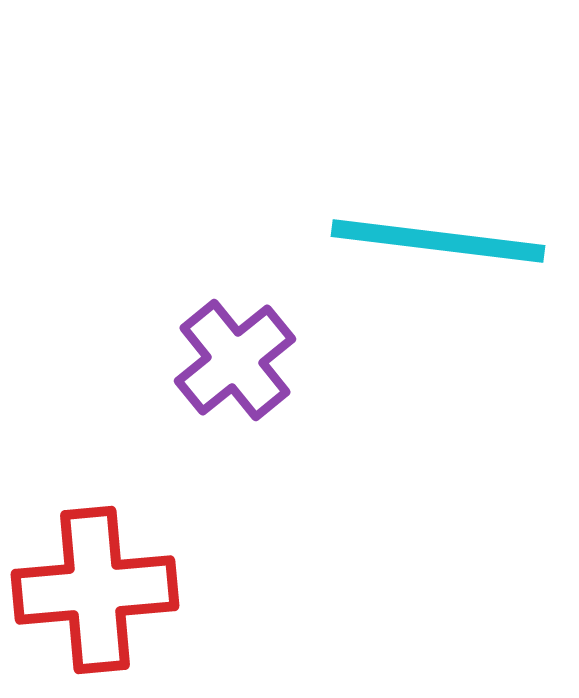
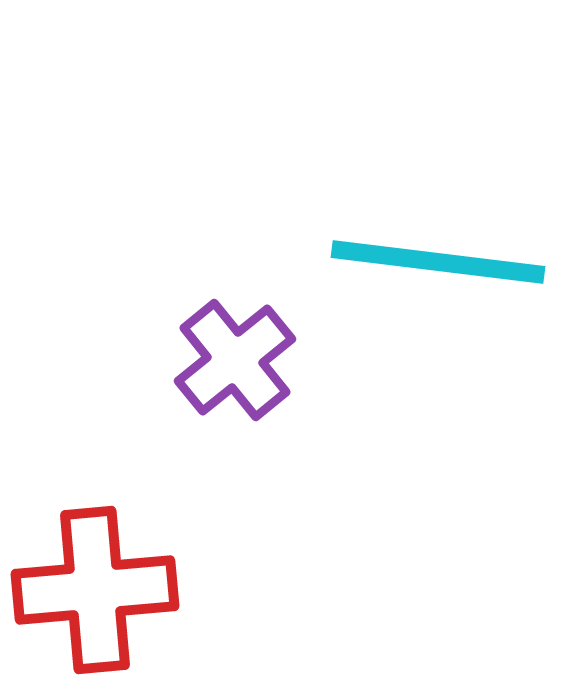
cyan line: moved 21 px down
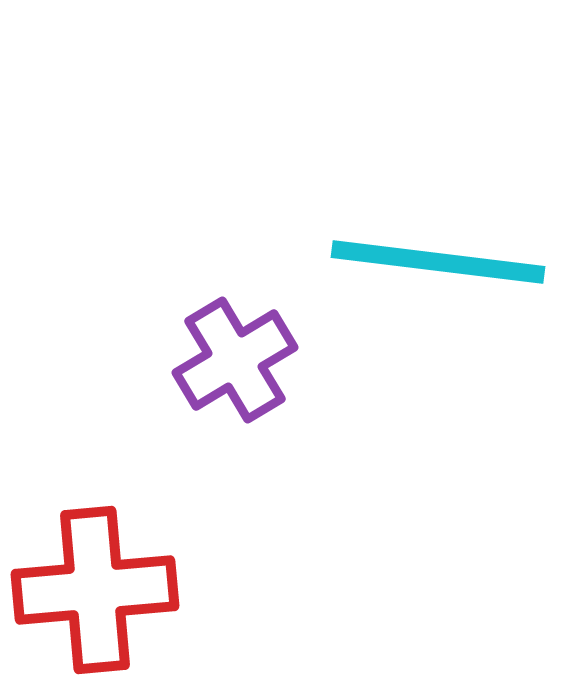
purple cross: rotated 8 degrees clockwise
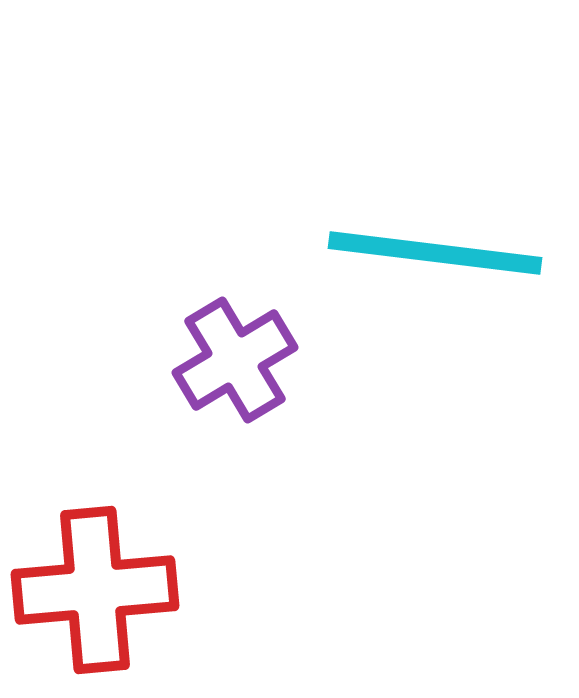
cyan line: moved 3 px left, 9 px up
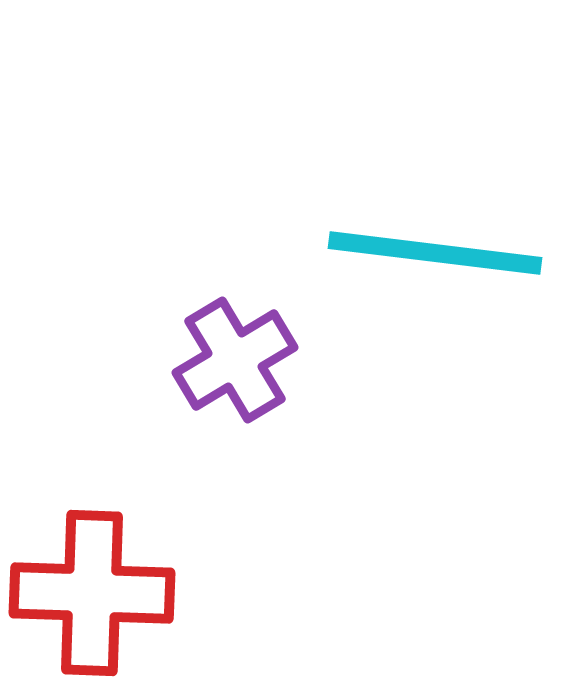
red cross: moved 3 px left, 3 px down; rotated 7 degrees clockwise
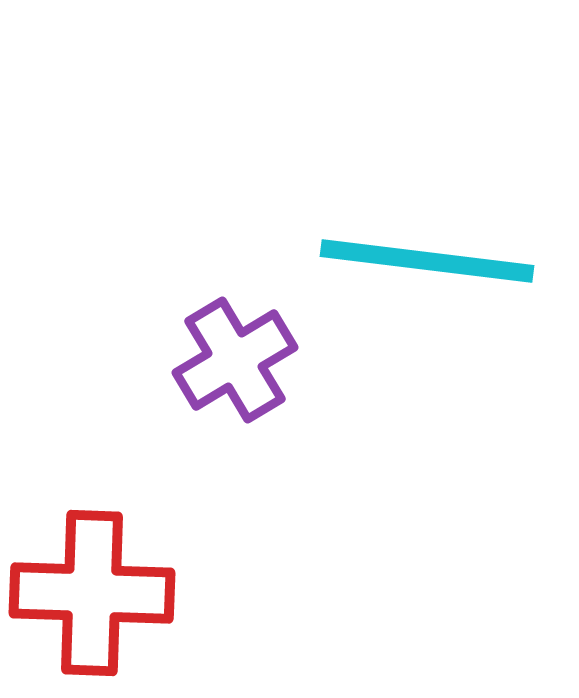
cyan line: moved 8 px left, 8 px down
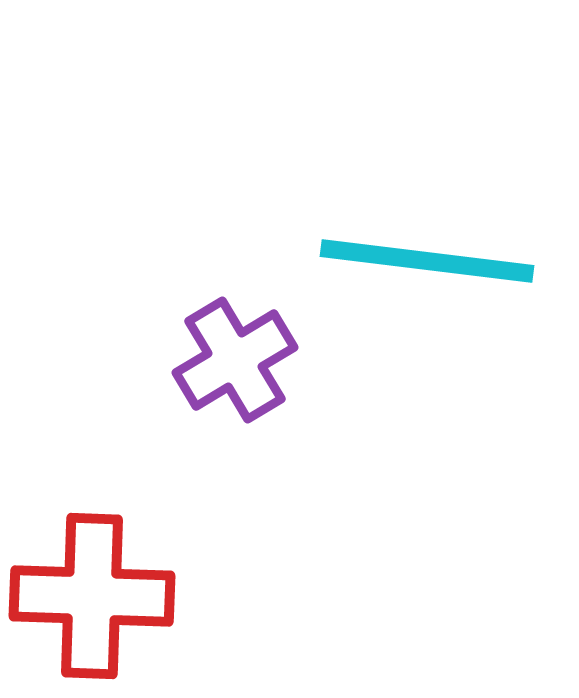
red cross: moved 3 px down
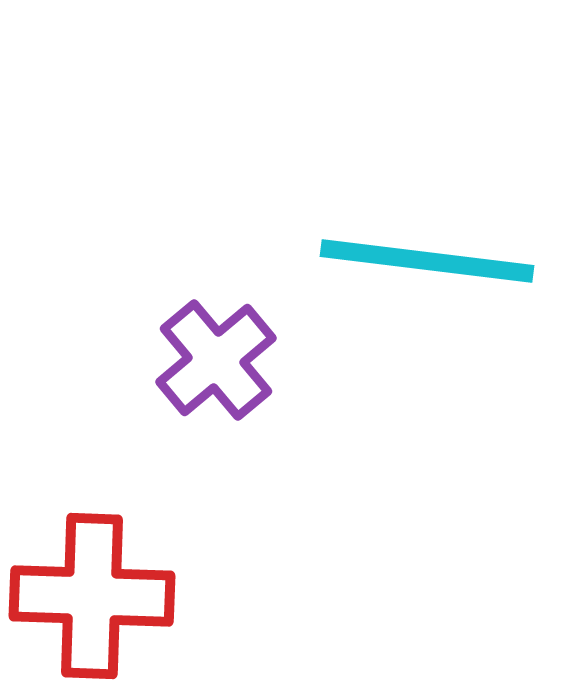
purple cross: moved 19 px left; rotated 9 degrees counterclockwise
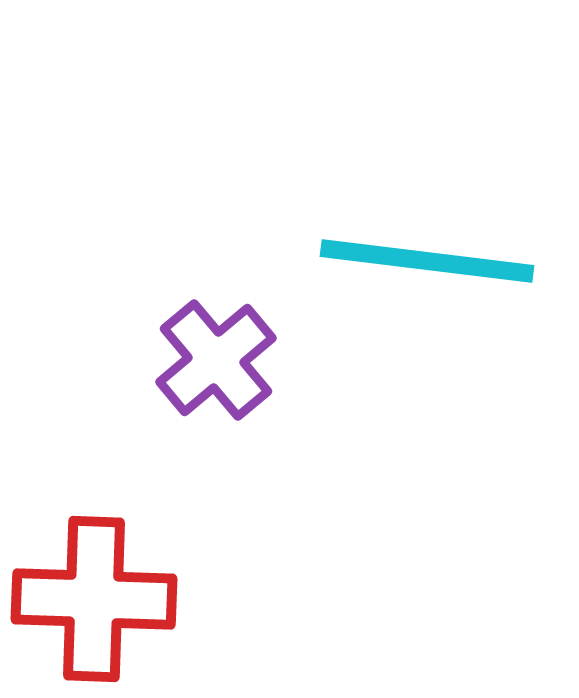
red cross: moved 2 px right, 3 px down
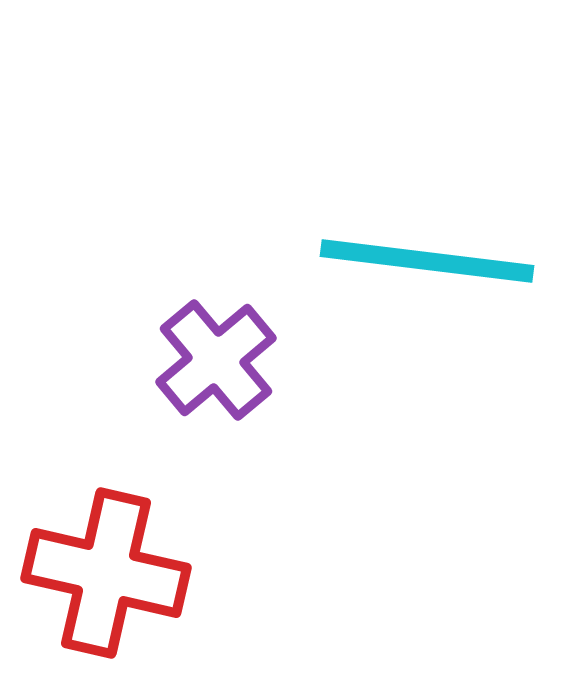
red cross: moved 12 px right, 26 px up; rotated 11 degrees clockwise
